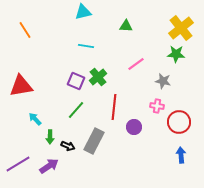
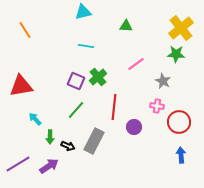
gray star: rotated 14 degrees clockwise
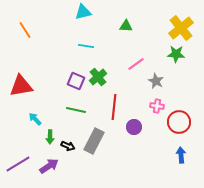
gray star: moved 7 px left
green line: rotated 60 degrees clockwise
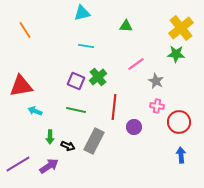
cyan triangle: moved 1 px left, 1 px down
cyan arrow: moved 8 px up; rotated 24 degrees counterclockwise
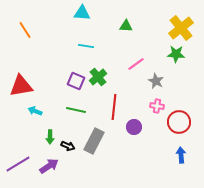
cyan triangle: rotated 18 degrees clockwise
